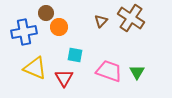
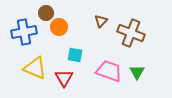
brown cross: moved 15 px down; rotated 12 degrees counterclockwise
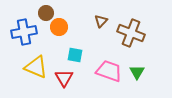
yellow triangle: moved 1 px right, 1 px up
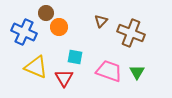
blue cross: rotated 35 degrees clockwise
cyan square: moved 2 px down
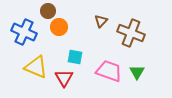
brown circle: moved 2 px right, 2 px up
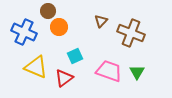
cyan square: moved 1 px up; rotated 35 degrees counterclockwise
red triangle: rotated 24 degrees clockwise
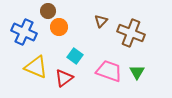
cyan square: rotated 28 degrees counterclockwise
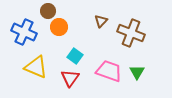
red triangle: moved 6 px right; rotated 18 degrees counterclockwise
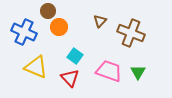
brown triangle: moved 1 px left
green triangle: moved 1 px right
red triangle: rotated 18 degrees counterclockwise
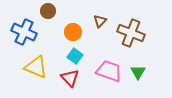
orange circle: moved 14 px right, 5 px down
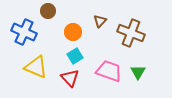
cyan square: rotated 21 degrees clockwise
